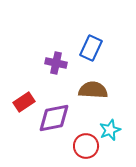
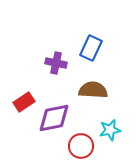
cyan star: rotated 10 degrees clockwise
red circle: moved 5 px left
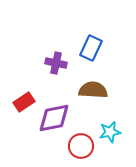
cyan star: moved 2 px down
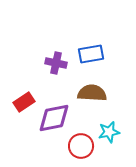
blue rectangle: moved 6 px down; rotated 55 degrees clockwise
brown semicircle: moved 1 px left, 3 px down
cyan star: moved 1 px left
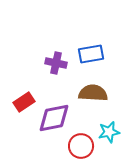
brown semicircle: moved 1 px right
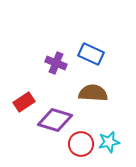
blue rectangle: rotated 35 degrees clockwise
purple cross: rotated 10 degrees clockwise
purple diamond: moved 1 px right, 2 px down; rotated 28 degrees clockwise
cyan star: moved 10 px down
red circle: moved 2 px up
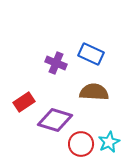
brown semicircle: moved 1 px right, 1 px up
cyan star: rotated 15 degrees counterclockwise
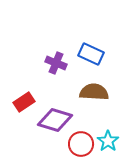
cyan star: moved 1 px left, 1 px up; rotated 10 degrees counterclockwise
